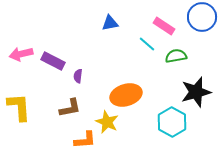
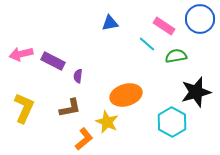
blue circle: moved 2 px left, 2 px down
yellow L-shape: moved 5 px right, 1 px down; rotated 28 degrees clockwise
orange L-shape: moved 1 px left, 1 px up; rotated 35 degrees counterclockwise
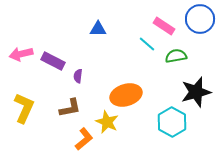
blue triangle: moved 12 px left, 6 px down; rotated 12 degrees clockwise
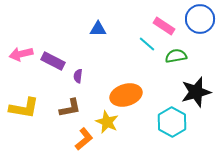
yellow L-shape: rotated 76 degrees clockwise
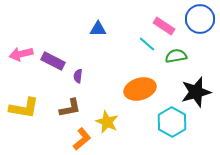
orange ellipse: moved 14 px right, 6 px up
orange L-shape: moved 2 px left
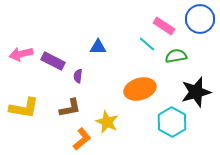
blue triangle: moved 18 px down
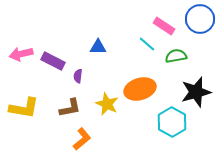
yellow star: moved 18 px up
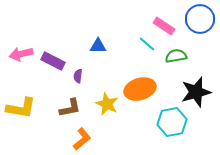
blue triangle: moved 1 px up
yellow L-shape: moved 3 px left
cyan hexagon: rotated 20 degrees clockwise
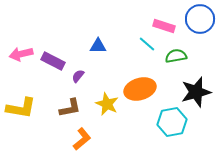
pink rectangle: rotated 15 degrees counterclockwise
purple semicircle: rotated 32 degrees clockwise
